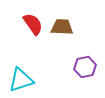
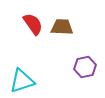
cyan triangle: moved 1 px right, 1 px down
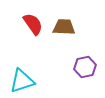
brown trapezoid: moved 2 px right
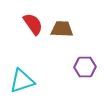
brown trapezoid: moved 2 px left, 2 px down
purple hexagon: rotated 10 degrees clockwise
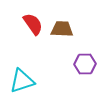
purple hexagon: moved 3 px up
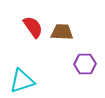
red semicircle: moved 3 px down
brown trapezoid: moved 3 px down
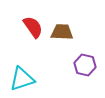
purple hexagon: moved 1 px down; rotated 15 degrees clockwise
cyan triangle: moved 2 px up
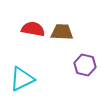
red semicircle: moved 2 px down; rotated 45 degrees counterclockwise
cyan triangle: rotated 8 degrees counterclockwise
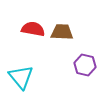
cyan triangle: moved 1 px left, 2 px up; rotated 44 degrees counterclockwise
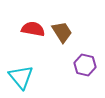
brown trapezoid: rotated 55 degrees clockwise
